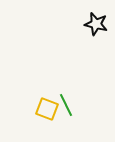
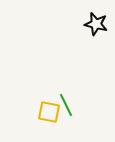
yellow square: moved 2 px right, 3 px down; rotated 10 degrees counterclockwise
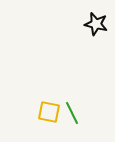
green line: moved 6 px right, 8 px down
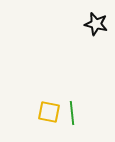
green line: rotated 20 degrees clockwise
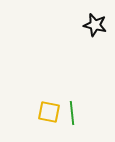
black star: moved 1 px left, 1 px down
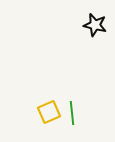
yellow square: rotated 35 degrees counterclockwise
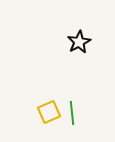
black star: moved 16 px left, 17 px down; rotated 30 degrees clockwise
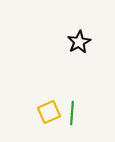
green line: rotated 10 degrees clockwise
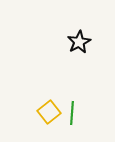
yellow square: rotated 15 degrees counterclockwise
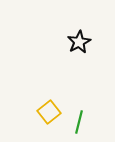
green line: moved 7 px right, 9 px down; rotated 10 degrees clockwise
